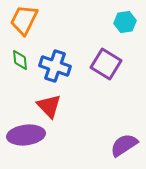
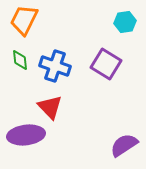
red triangle: moved 1 px right, 1 px down
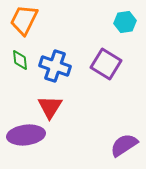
red triangle: rotated 16 degrees clockwise
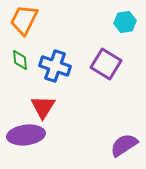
red triangle: moved 7 px left
